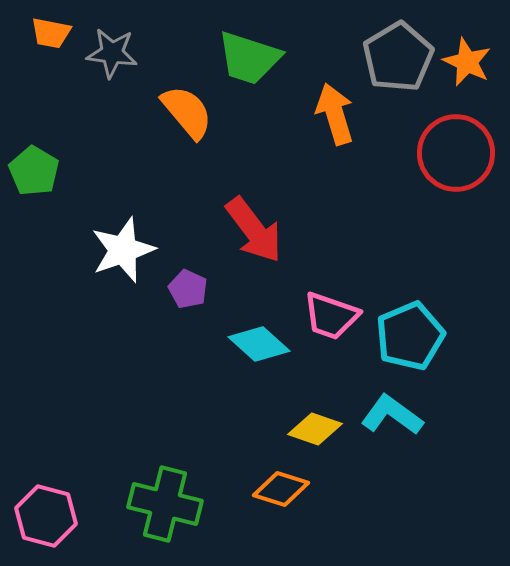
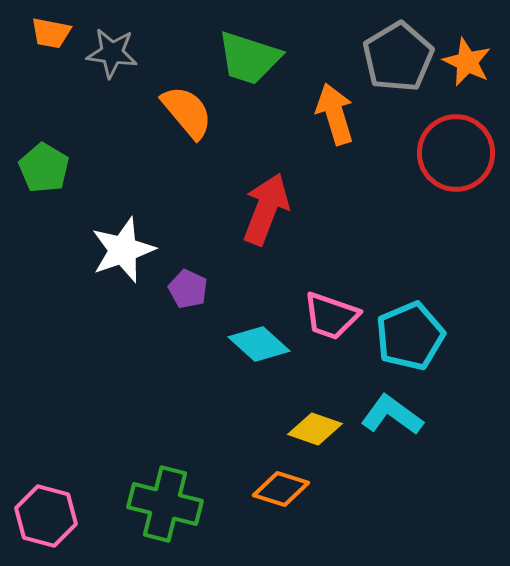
green pentagon: moved 10 px right, 3 px up
red arrow: moved 12 px right, 21 px up; rotated 122 degrees counterclockwise
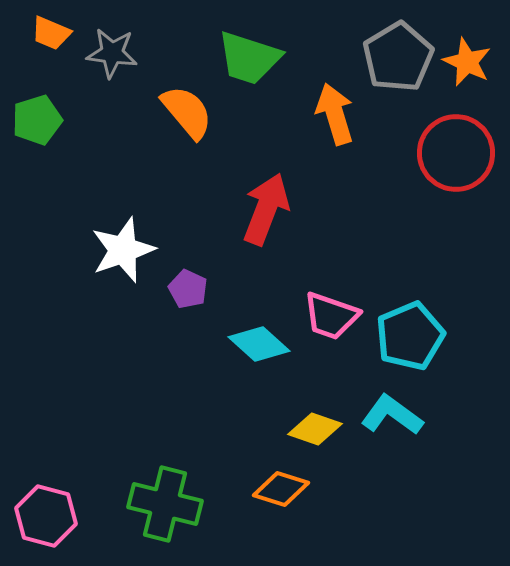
orange trapezoid: rotated 12 degrees clockwise
green pentagon: moved 7 px left, 48 px up; rotated 24 degrees clockwise
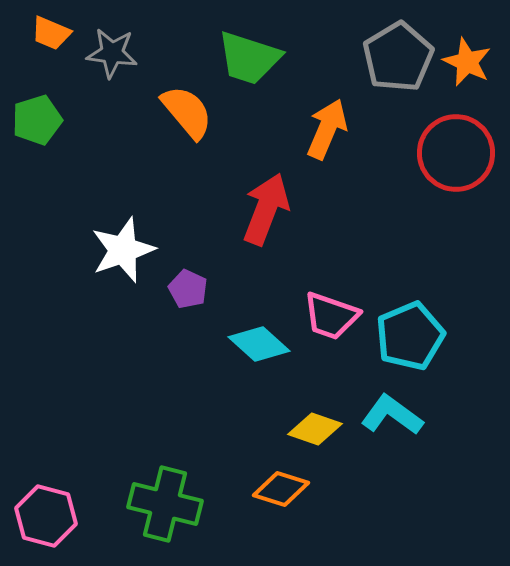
orange arrow: moved 8 px left, 15 px down; rotated 40 degrees clockwise
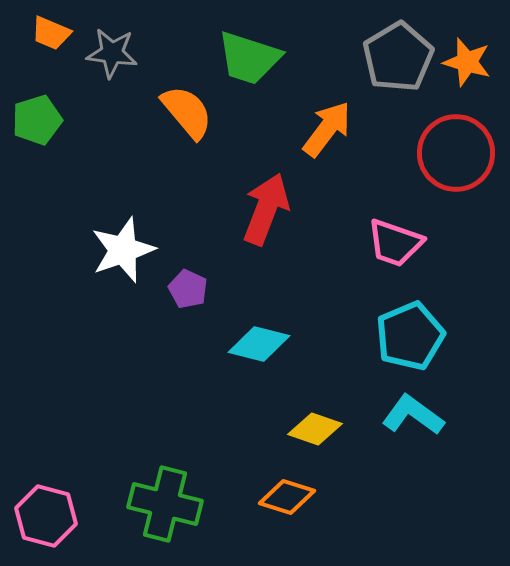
orange star: rotated 9 degrees counterclockwise
orange arrow: rotated 14 degrees clockwise
pink trapezoid: moved 64 px right, 73 px up
cyan diamond: rotated 28 degrees counterclockwise
cyan L-shape: moved 21 px right
orange diamond: moved 6 px right, 8 px down
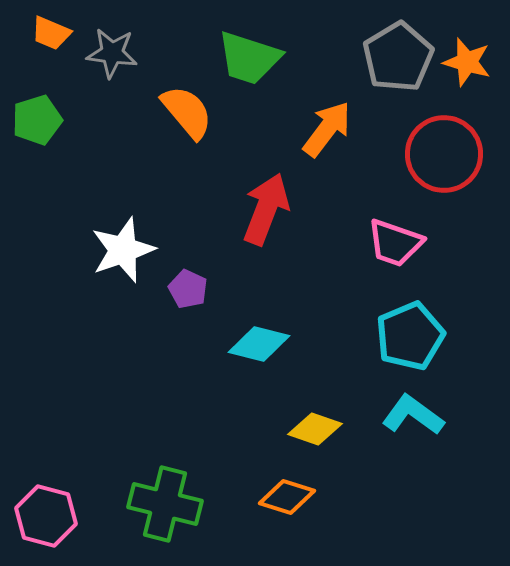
red circle: moved 12 px left, 1 px down
